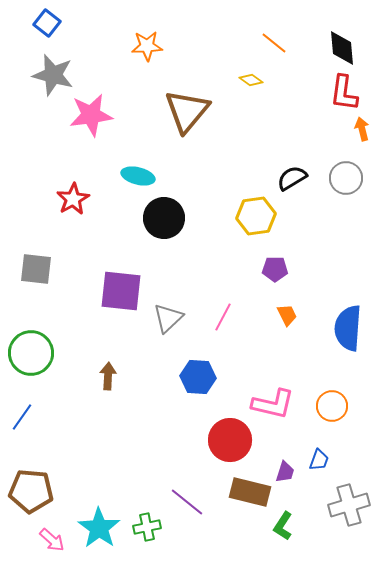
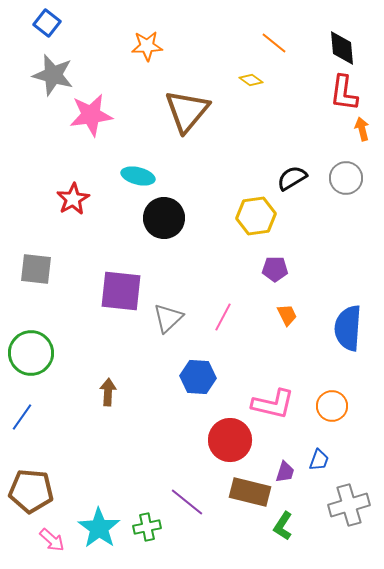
brown arrow: moved 16 px down
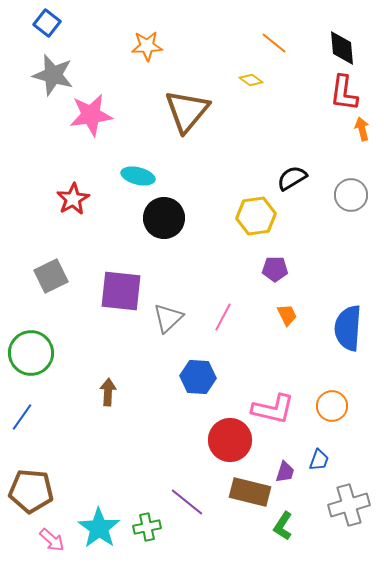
gray circle: moved 5 px right, 17 px down
gray square: moved 15 px right, 7 px down; rotated 32 degrees counterclockwise
pink L-shape: moved 5 px down
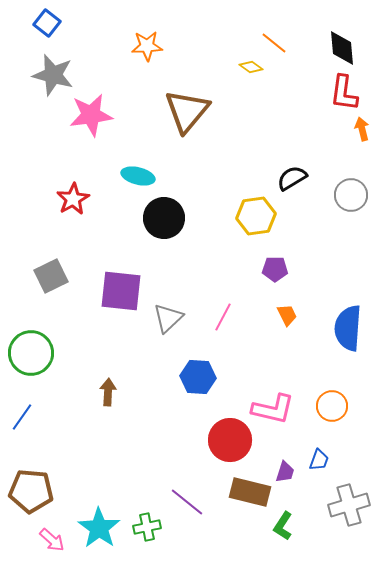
yellow diamond: moved 13 px up
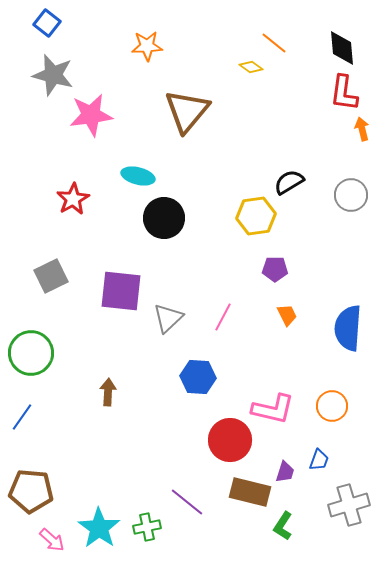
black semicircle: moved 3 px left, 4 px down
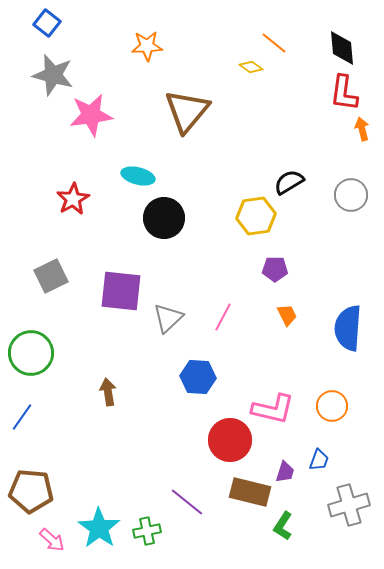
brown arrow: rotated 12 degrees counterclockwise
green cross: moved 4 px down
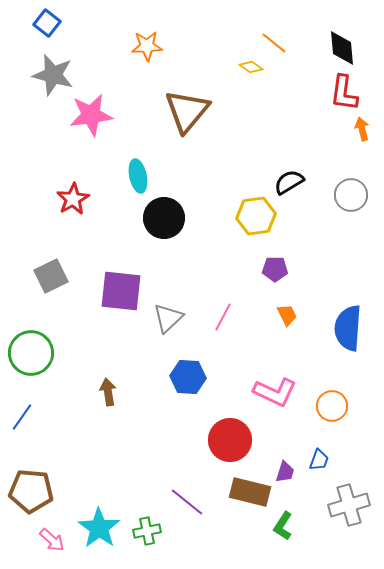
cyan ellipse: rotated 64 degrees clockwise
blue hexagon: moved 10 px left
pink L-shape: moved 2 px right, 17 px up; rotated 12 degrees clockwise
